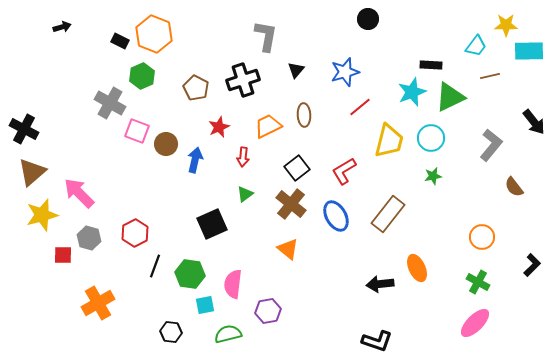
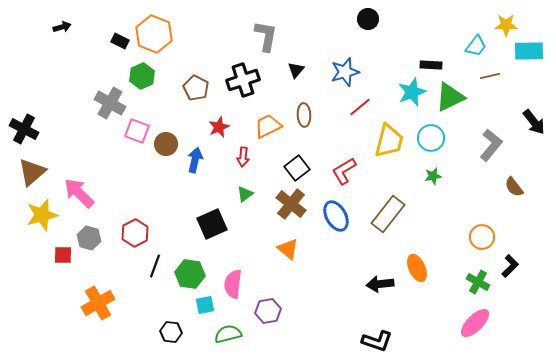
black L-shape at (532, 265): moved 22 px left, 1 px down
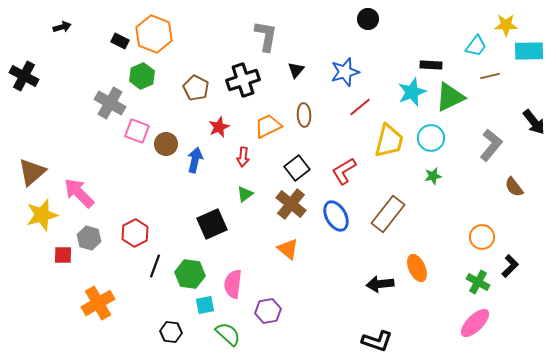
black cross at (24, 129): moved 53 px up
green semicircle at (228, 334): rotated 56 degrees clockwise
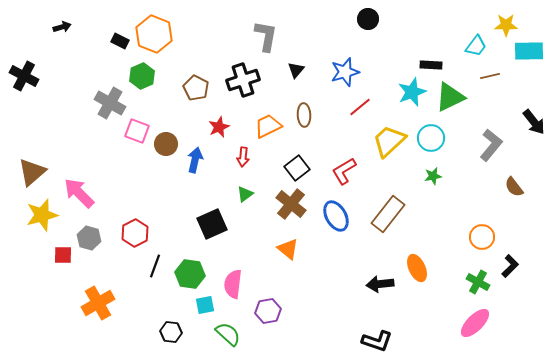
yellow trapezoid at (389, 141): rotated 147 degrees counterclockwise
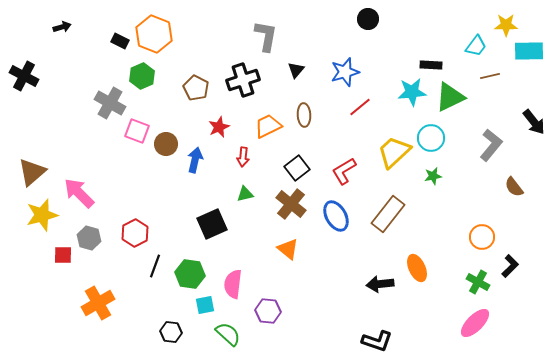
cyan star at (412, 92): rotated 16 degrees clockwise
yellow trapezoid at (389, 141): moved 5 px right, 11 px down
green triangle at (245, 194): rotated 24 degrees clockwise
purple hexagon at (268, 311): rotated 15 degrees clockwise
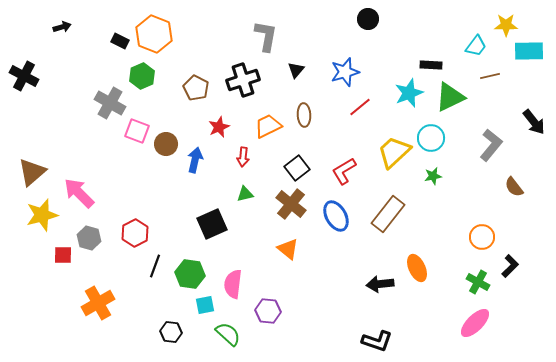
cyan star at (412, 92): moved 3 px left, 1 px down; rotated 16 degrees counterclockwise
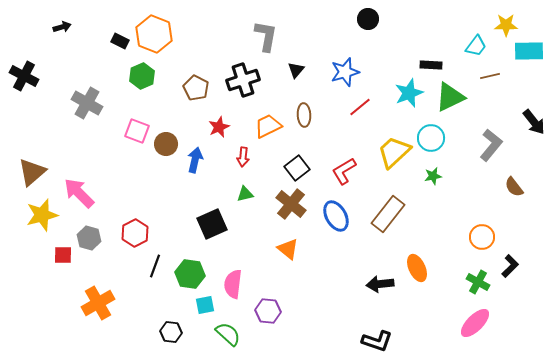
gray cross at (110, 103): moved 23 px left
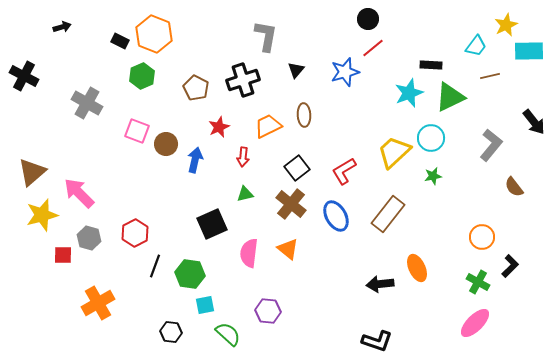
yellow star at (506, 25): rotated 25 degrees counterclockwise
red line at (360, 107): moved 13 px right, 59 px up
pink semicircle at (233, 284): moved 16 px right, 31 px up
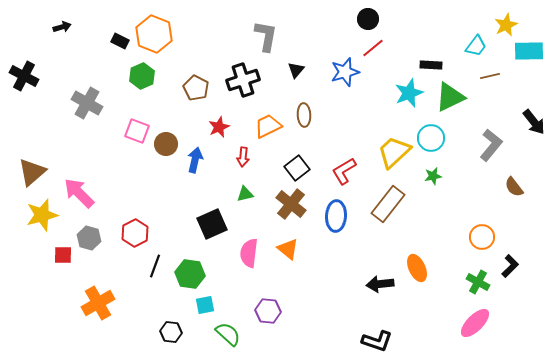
brown rectangle at (388, 214): moved 10 px up
blue ellipse at (336, 216): rotated 32 degrees clockwise
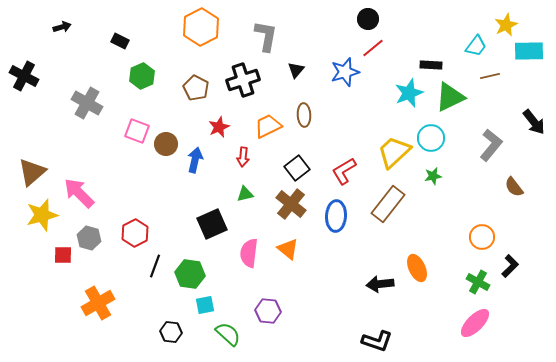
orange hexagon at (154, 34): moved 47 px right, 7 px up; rotated 12 degrees clockwise
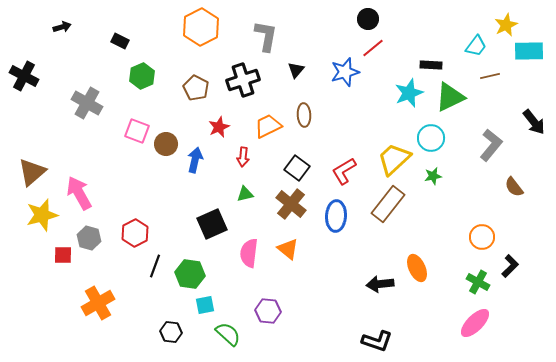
yellow trapezoid at (394, 152): moved 7 px down
black square at (297, 168): rotated 15 degrees counterclockwise
pink arrow at (79, 193): rotated 16 degrees clockwise
